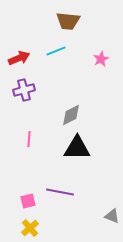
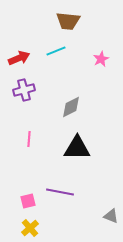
gray diamond: moved 8 px up
gray triangle: moved 1 px left
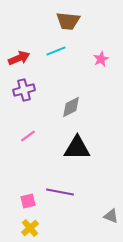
pink line: moved 1 px left, 3 px up; rotated 49 degrees clockwise
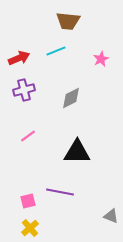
gray diamond: moved 9 px up
black triangle: moved 4 px down
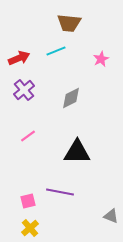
brown trapezoid: moved 1 px right, 2 px down
purple cross: rotated 25 degrees counterclockwise
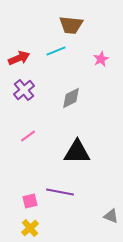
brown trapezoid: moved 2 px right, 2 px down
pink square: moved 2 px right
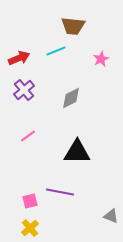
brown trapezoid: moved 2 px right, 1 px down
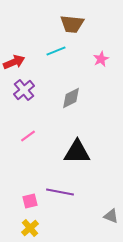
brown trapezoid: moved 1 px left, 2 px up
red arrow: moved 5 px left, 4 px down
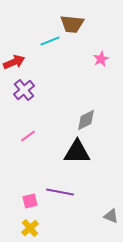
cyan line: moved 6 px left, 10 px up
gray diamond: moved 15 px right, 22 px down
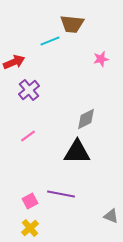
pink star: rotated 14 degrees clockwise
purple cross: moved 5 px right
gray diamond: moved 1 px up
purple line: moved 1 px right, 2 px down
pink square: rotated 14 degrees counterclockwise
